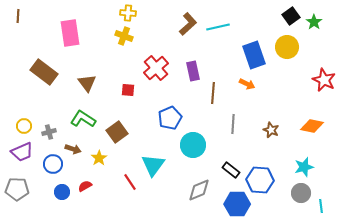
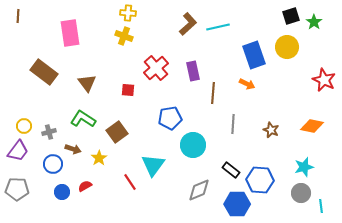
black square at (291, 16): rotated 18 degrees clockwise
blue pentagon at (170, 118): rotated 15 degrees clockwise
purple trapezoid at (22, 152): moved 4 px left, 1 px up; rotated 30 degrees counterclockwise
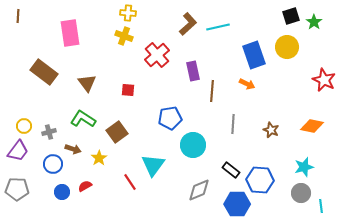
red cross at (156, 68): moved 1 px right, 13 px up
brown line at (213, 93): moved 1 px left, 2 px up
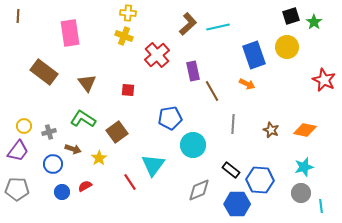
brown line at (212, 91): rotated 35 degrees counterclockwise
orange diamond at (312, 126): moved 7 px left, 4 px down
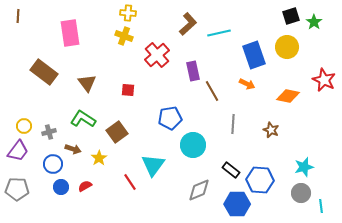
cyan line at (218, 27): moved 1 px right, 6 px down
orange diamond at (305, 130): moved 17 px left, 34 px up
blue circle at (62, 192): moved 1 px left, 5 px up
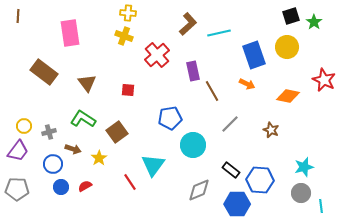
gray line at (233, 124): moved 3 px left; rotated 42 degrees clockwise
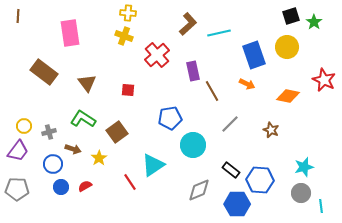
cyan triangle at (153, 165): rotated 20 degrees clockwise
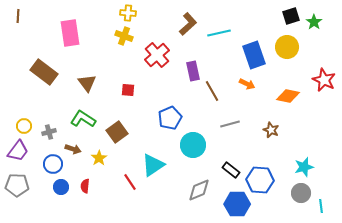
blue pentagon at (170, 118): rotated 15 degrees counterclockwise
gray line at (230, 124): rotated 30 degrees clockwise
red semicircle at (85, 186): rotated 56 degrees counterclockwise
gray pentagon at (17, 189): moved 4 px up
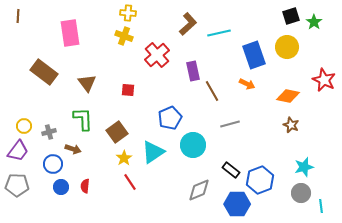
green L-shape at (83, 119): rotated 55 degrees clockwise
brown star at (271, 130): moved 20 px right, 5 px up
yellow star at (99, 158): moved 25 px right
cyan triangle at (153, 165): moved 13 px up
blue hexagon at (260, 180): rotated 24 degrees counterclockwise
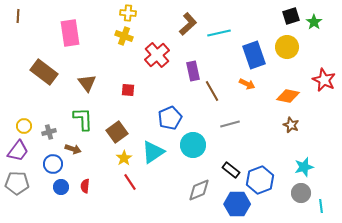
gray pentagon at (17, 185): moved 2 px up
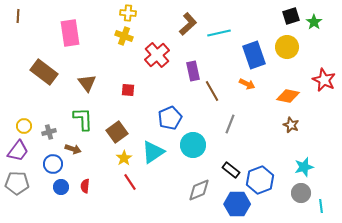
gray line at (230, 124): rotated 54 degrees counterclockwise
